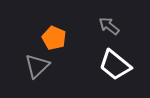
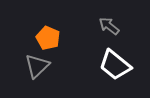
orange pentagon: moved 6 px left
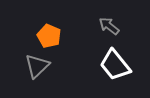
orange pentagon: moved 1 px right, 2 px up
white trapezoid: rotated 12 degrees clockwise
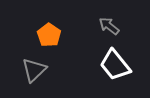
orange pentagon: moved 1 px up; rotated 10 degrees clockwise
gray triangle: moved 3 px left, 4 px down
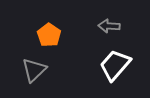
gray arrow: rotated 35 degrees counterclockwise
white trapezoid: rotated 80 degrees clockwise
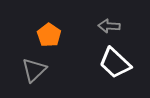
white trapezoid: moved 2 px up; rotated 88 degrees counterclockwise
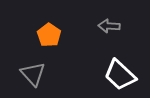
white trapezoid: moved 5 px right, 12 px down
gray triangle: moved 1 px left, 4 px down; rotated 28 degrees counterclockwise
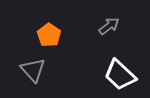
gray arrow: rotated 140 degrees clockwise
gray triangle: moved 4 px up
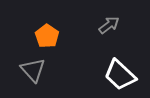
gray arrow: moved 1 px up
orange pentagon: moved 2 px left, 1 px down
